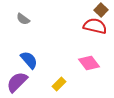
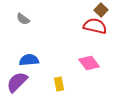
blue semicircle: rotated 54 degrees counterclockwise
yellow rectangle: rotated 56 degrees counterclockwise
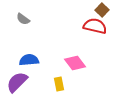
brown square: moved 1 px right
pink diamond: moved 14 px left
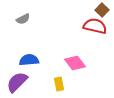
gray semicircle: rotated 64 degrees counterclockwise
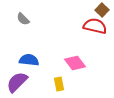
gray semicircle: rotated 72 degrees clockwise
blue semicircle: rotated 12 degrees clockwise
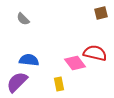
brown square: moved 1 px left, 3 px down; rotated 32 degrees clockwise
red semicircle: moved 27 px down
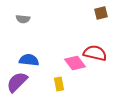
gray semicircle: rotated 40 degrees counterclockwise
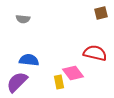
pink diamond: moved 2 px left, 10 px down
yellow rectangle: moved 2 px up
